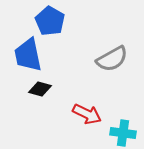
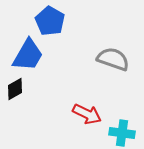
blue trapezoid: rotated 138 degrees counterclockwise
gray semicircle: moved 1 px right; rotated 132 degrees counterclockwise
black diamond: moved 25 px left; rotated 45 degrees counterclockwise
cyan cross: moved 1 px left
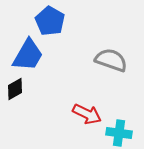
gray semicircle: moved 2 px left, 1 px down
cyan cross: moved 3 px left
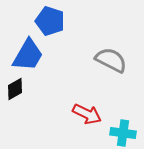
blue pentagon: rotated 12 degrees counterclockwise
gray semicircle: rotated 8 degrees clockwise
cyan cross: moved 4 px right
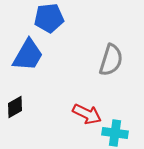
blue pentagon: moved 1 px left, 3 px up; rotated 24 degrees counterclockwise
gray semicircle: rotated 80 degrees clockwise
black diamond: moved 18 px down
cyan cross: moved 8 px left
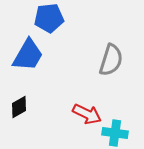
black diamond: moved 4 px right
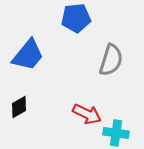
blue pentagon: moved 27 px right
blue trapezoid: rotated 9 degrees clockwise
cyan cross: moved 1 px right
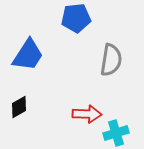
blue trapezoid: rotated 6 degrees counterclockwise
gray semicircle: rotated 8 degrees counterclockwise
red arrow: rotated 24 degrees counterclockwise
cyan cross: rotated 25 degrees counterclockwise
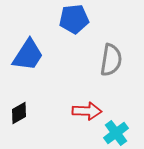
blue pentagon: moved 2 px left, 1 px down
black diamond: moved 6 px down
red arrow: moved 3 px up
cyan cross: rotated 20 degrees counterclockwise
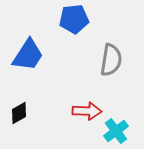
cyan cross: moved 2 px up
